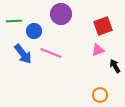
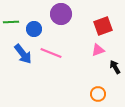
green line: moved 3 px left, 1 px down
blue circle: moved 2 px up
black arrow: moved 1 px down
orange circle: moved 2 px left, 1 px up
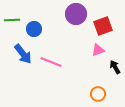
purple circle: moved 15 px right
green line: moved 1 px right, 2 px up
pink line: moved 9 px down
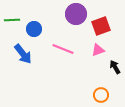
red square: moved 2 px left
pink line: moved 12 px right, 13 px up
orange circle: moved 3 px right, 1 px down
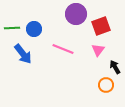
green line: moved 8 px down
pink triangle: rotated 32 degrees counterclockwise
orange circle: moved 5 px right, 10 px up
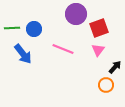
red square: moved 2 px left, 2 px down
black arrow: rotated 72 degrees clockwise
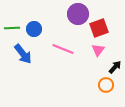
purple circle: moved 2 px right
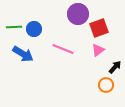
green line: moved 2 px right, 1 px up
pink triangle: rotated 16 degrees clockwise
blue arrow: rotated 20 degrees counterclockwise
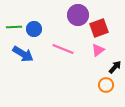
purple circle: moved 1 px down
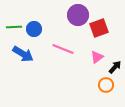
pink triangle: moved 1 px left, 7 px down
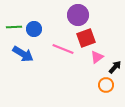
red square: moved 13 px left, 10 px down
